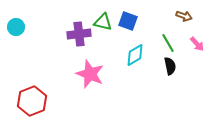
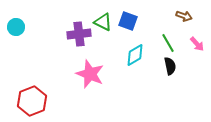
green triangle: rotated 12 degrees clockwise
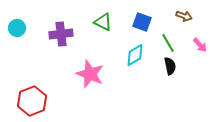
blue square: moved 14 px right, 1 px down
cyan circle: moved 1 px right, 1 px down
purple cross: moved 18 px left
pink arrow: moved 3 px right, 1 px down
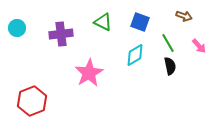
blue square: moved 2 px left
pink arrow: moved 1 px left, 1 px down
pink star: moved 1 px left, 1 px up; rotated 20 degrees clockwise
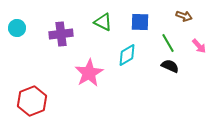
blue square: rotated 18 degrees counterclockwise
cyan diamond: moved 8 px left
black semicircle: rotated 54 degrees counterclockwise
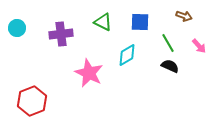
pink star: rotated 16 degrees counterclockwise
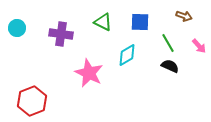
purple cross: rotated 15 degrees clockwise
